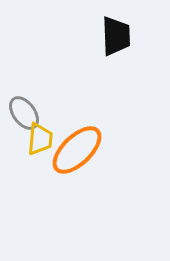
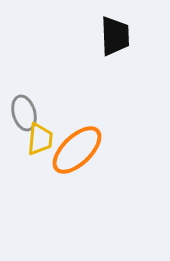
black trapezoid: moved 1 px left
gray ellipse: rotated 20 degrees clockwise
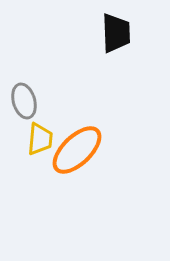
black trapezoid: moved 1 px right, 3 px up
gray ellipse: moved 12 px up
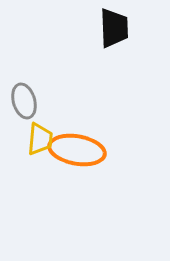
black trapezoid: moved 2 px left, 5 px up
orange ellipse: rotated 54 degrees clockwise
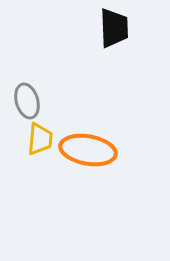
gray ellipse: moved 3 px right
orange ellipse: moved 11 px right
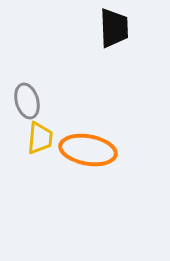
yellow trapezoid: moved 1 px up
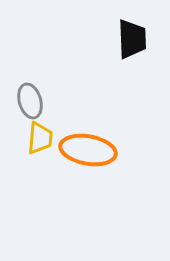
black trapezoid: moved 18 px right, 11 px down
gray ellipse: moved 3 px right
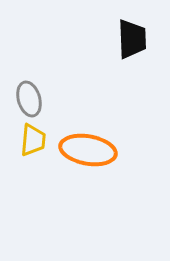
gray ellipse: moved 1 px left, 2 px up
yellow trapezoid: moved 7 px left, 2 px down
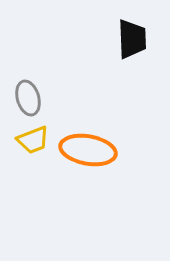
gray ellipse: moved 1 px left, 1 px up
yellow trapezoid: rotated 64 degrees clockwise
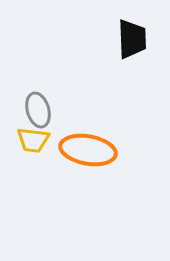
gray ellipse: moved 10 px right, 12 px down
yellow trapezoid: rotated 28 degrees clockwise
